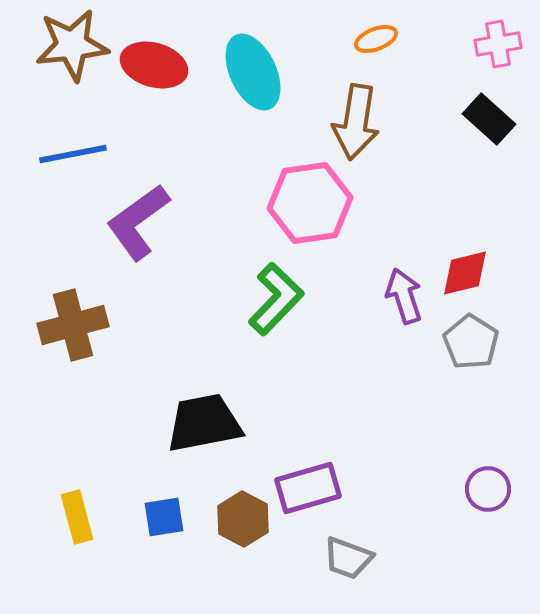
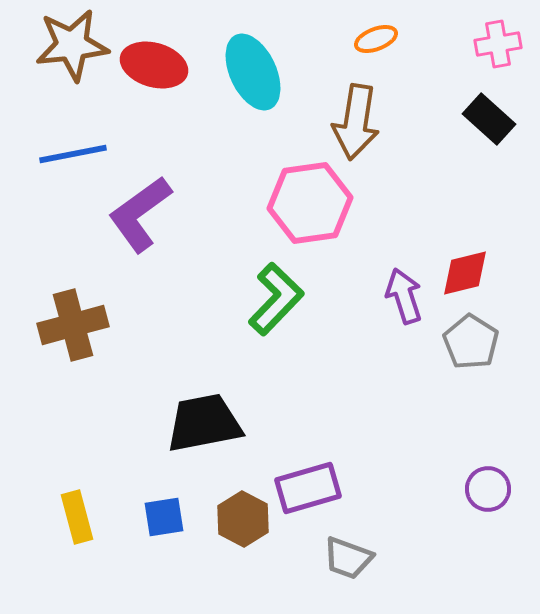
purple L-shape: moved 2 px right, 8 px up
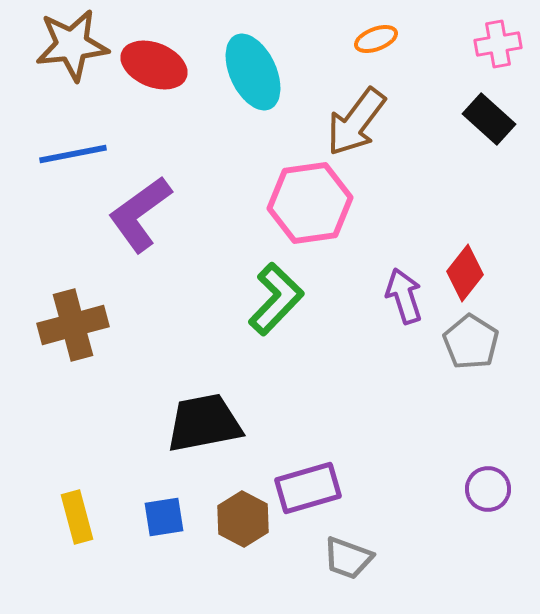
red ellipse: rotated 6 degrees clockwise
brown arrow: rotated 28 degrees clockwise
red diamond: rotated 38 degrees counterclockwise
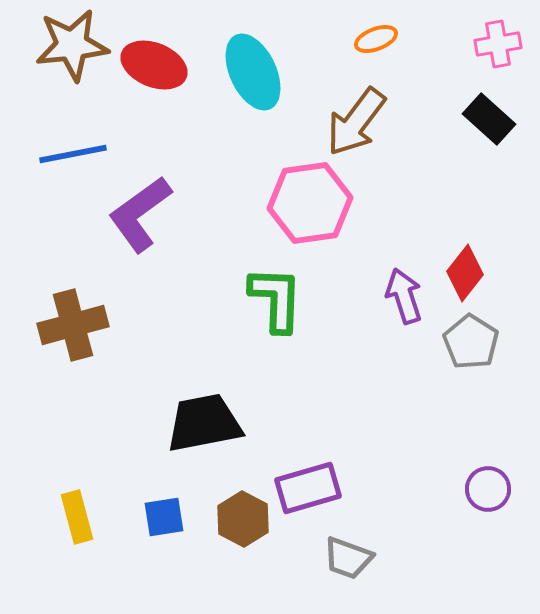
green L-shape: rotated 42 degrees counterclockwise
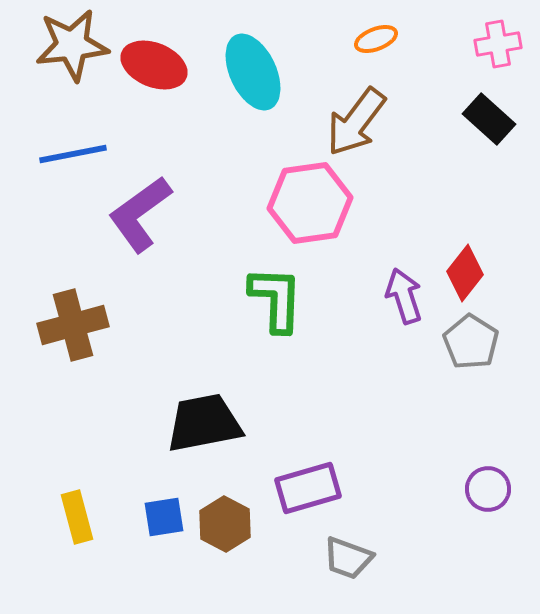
brown hexagon: moved 18 px left, 5 px down
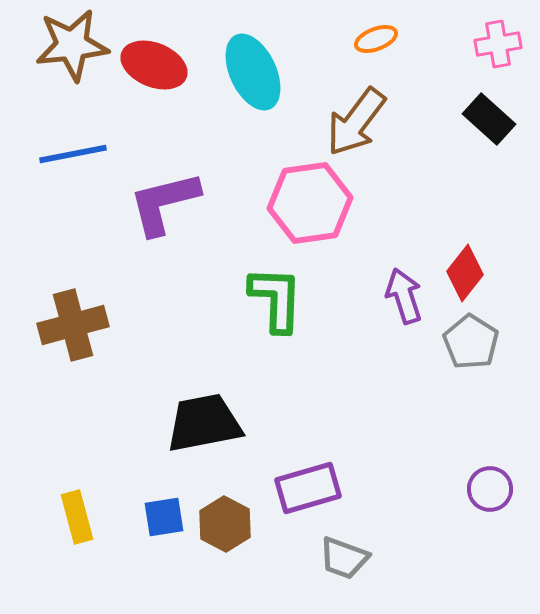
purple L-shape: moved 24 px right, 11 px up; rotated 22 degrees clockwise
purple circle: moved 2 px right
gray trapezoid: moved 4 px left
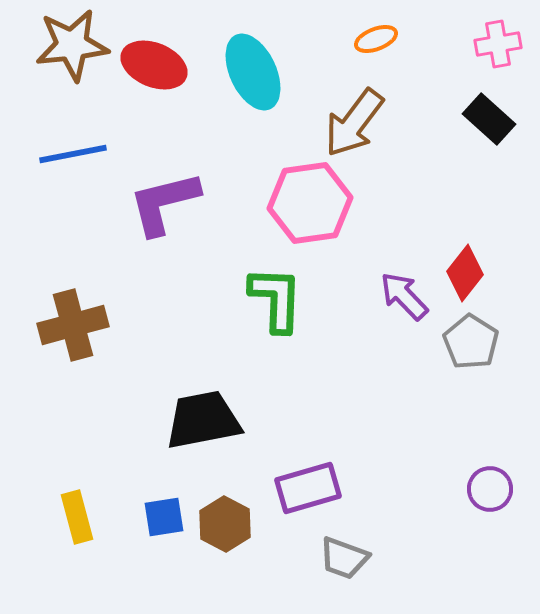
brown arrow: moved 2 px left, 1 px down
purple arrow: rotated 26 degrees counterclockwise
black trapezoid: moved 1 px left, 3 px up
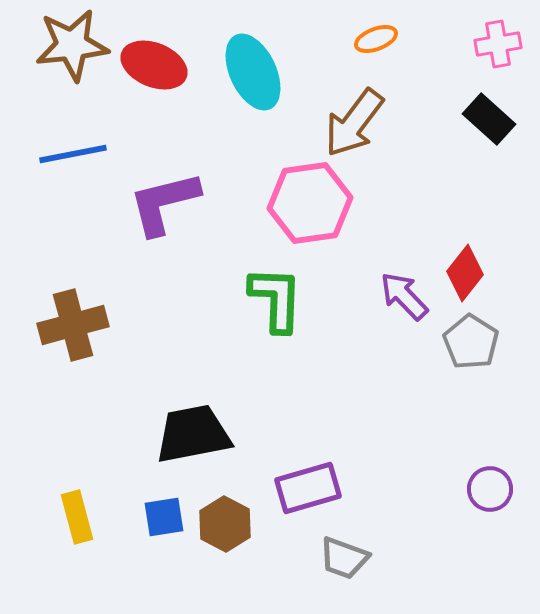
black trapezoid: moved 10 px left, 14 px down
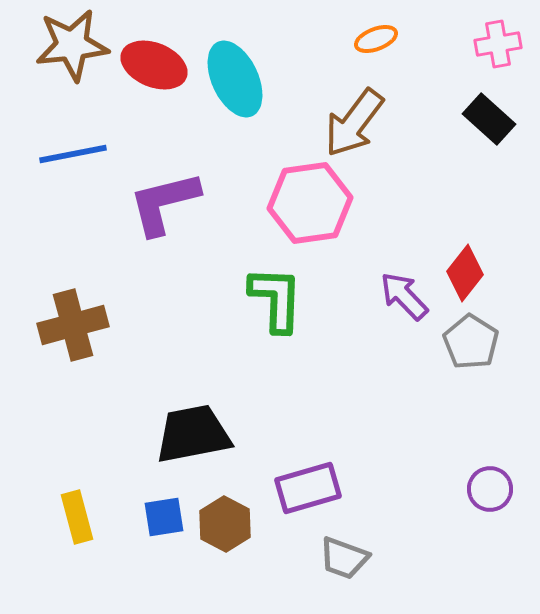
cyan ellipse: moved 18 px left, 7 px down
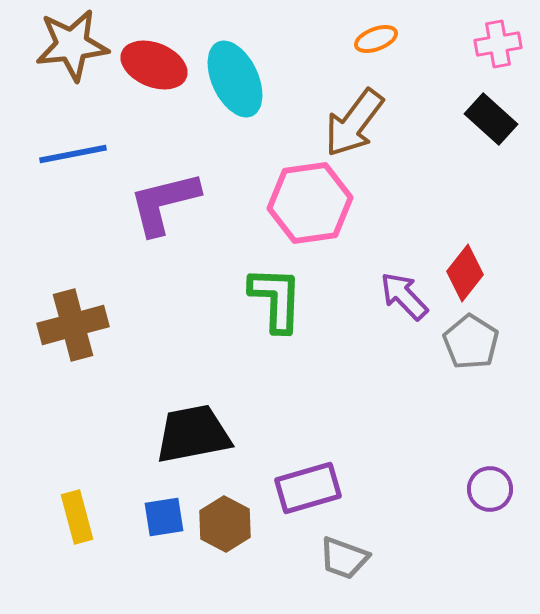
black rectangle: moved 2 px right
